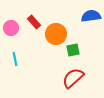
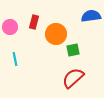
red rectangle: rotated 56 degrees clockwise
pink circle: moved 1 px left, 1 px up
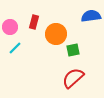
cyan line: moved 11 px up; rotated 56 degrees clockwise
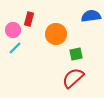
red rectangle: moved 5 px left, 3 px up
pink circle: moved 3 px right, 3 px down
green square: moved 3 px right, 4 px down
